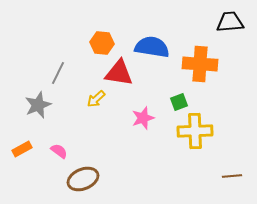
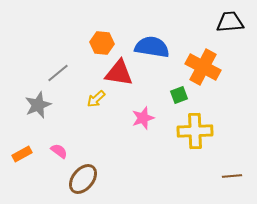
orange cross: moved 3 px right, 3 px down; rotated 24 degrees clockwise
gray line: rotated 25 degrees clockwise
green square: moved 7 px up
orange rectangle: moved 5 px down
brown ellipse: rotated 28 degrees counterclockwise
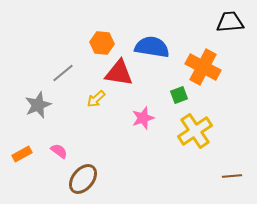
gray line: moved 5 px right
yellow cross: rotated 32 degrees counterclockwise
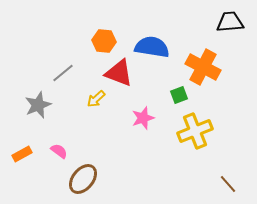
orange hexagon: moved 2 px right, 2 px up
red triangle: rotated 12 degrees clockwise
yellow cross: rotated 12 degrees clockwise
brown line: moved 4 px left, 8 px down; rotated 54 degrees clockwise
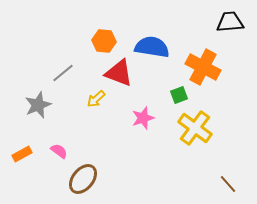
yellow cross: moved 3 px up; rotated 32 degrees counterclockwise
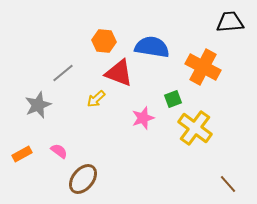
green square: moved 6 px left, 4 px down
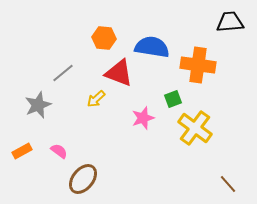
orange hexagon: moved 3 px up
orange cross: moved 5 px left, 2 px up; rotated 20 degrees counterclockwise
orange rectangle: moved 3 px up
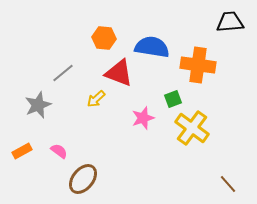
yellow cross: moved 3 px left
